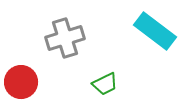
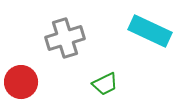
cyan rectangle: moved 5 px left; rotated 12 degrees counterclockwise
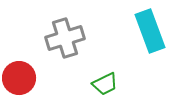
cyan rectangle: rotated 45 degrees clockwise
red circle: moved 2 px left, 4 px up
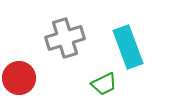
cyan rectangle: moved 22 px left, 16 px down
green trapezoid: moved 1 px left
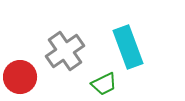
gray cross: moved 13 px down; rotated 18 degrees counterclockwise
red circle: moved 1 px right, 1 px up
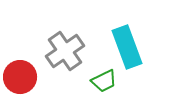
cyan rectangle: moved 1 px left
green trapezoid: moved 3 px up
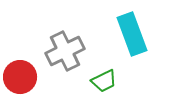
cyan rectangle: moved 5 px right, 13 px up
gray cross: rotated 9 degrees clockwise
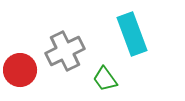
red circle: moved 7 px up
green trapezoid: moved 1 px right, 2 px up; rotated 80 degrees clockwise
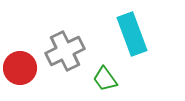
red circle: moved 2 px up
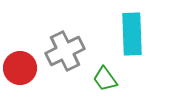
cyan rectangle: rotated 18 degrees clockwise
